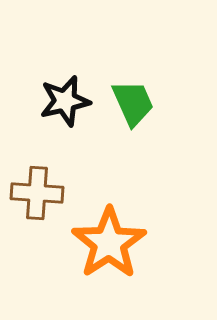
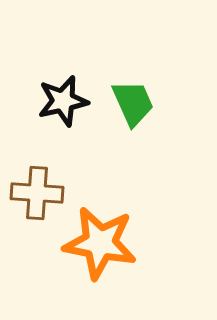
black star: moved 2 px left
orange star: moved 9 px left; rotated 28 degrees counterclockwise
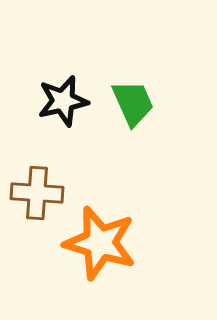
orange star: rotated 6 degrees clockwise
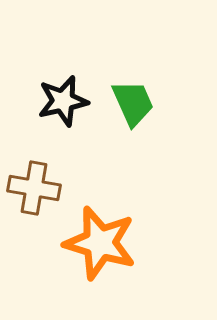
brown cross: moved 3 px left, 5 px up; rotated 6 degrees clockwise
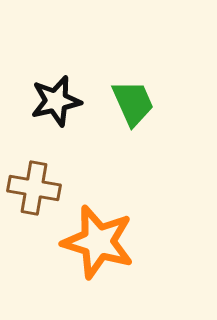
black star: moved 7 px left
orange star: moved 2 px left, 1 px up
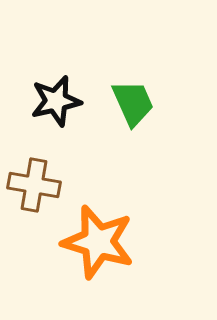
brown cross: moved 3 px up
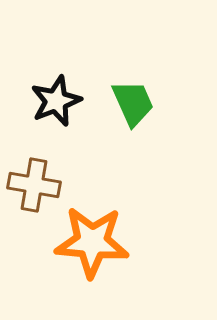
black star: rotated 9 degrees counterclockwise
orange star: moved 6 px left; rotated 12 degrees counterclockwise
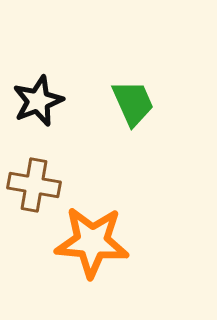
black star: moved 18 px left
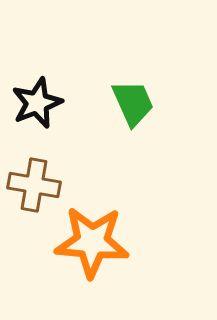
black star: moved 1 px left, 2 px down
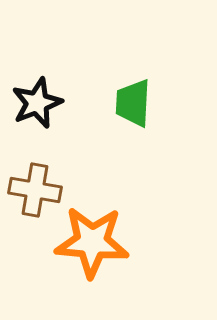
green trapezoid: rotated 153 degrees counterclockwise
brown cross: moved 1 px right, 5 px down
